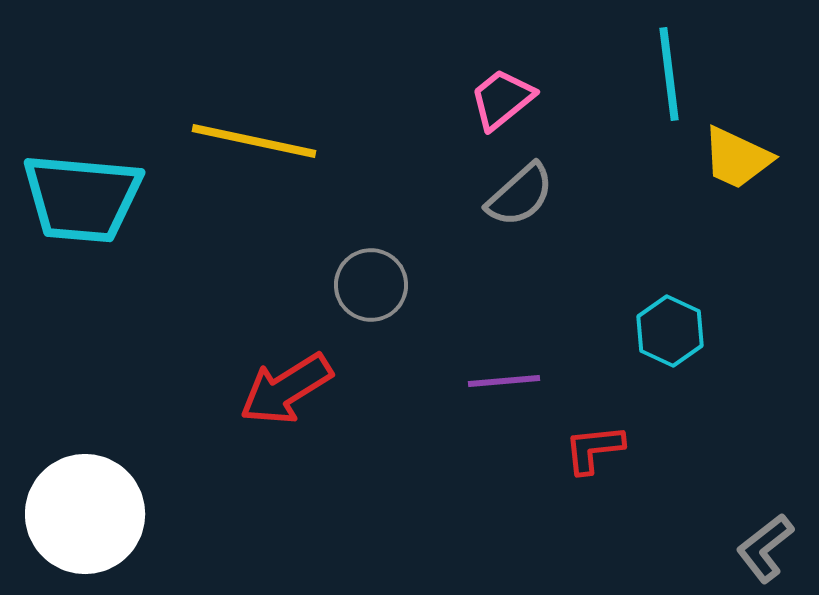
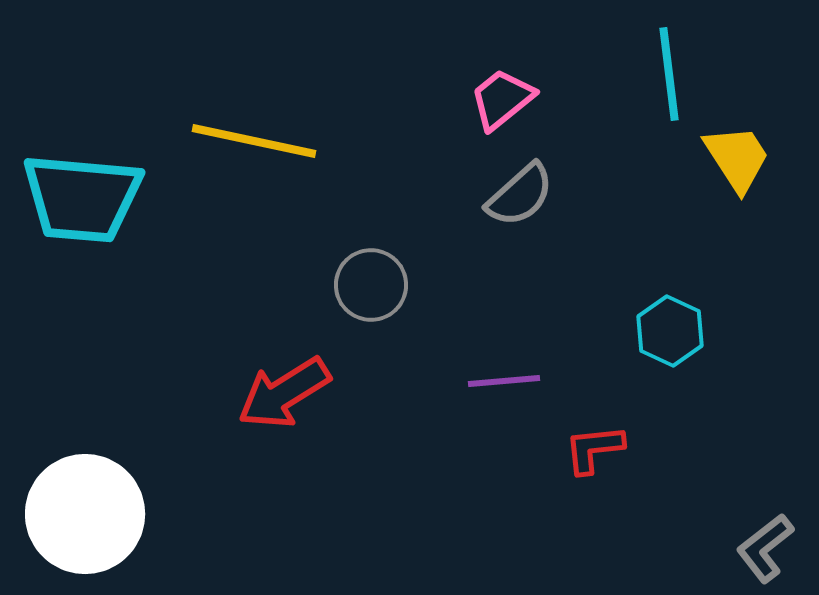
yellow trapezoid: rotated 148 degrees counterclockwise
red arrow: moved 2 px left, 4 px down
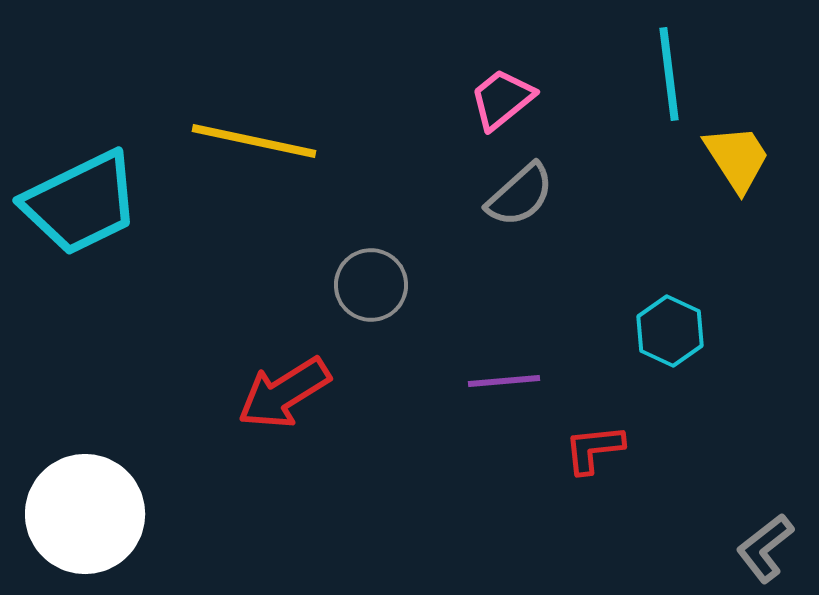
cyan trapezoid: moved 1 px left, 5 px down; rotated 31 degrees counterclockwise
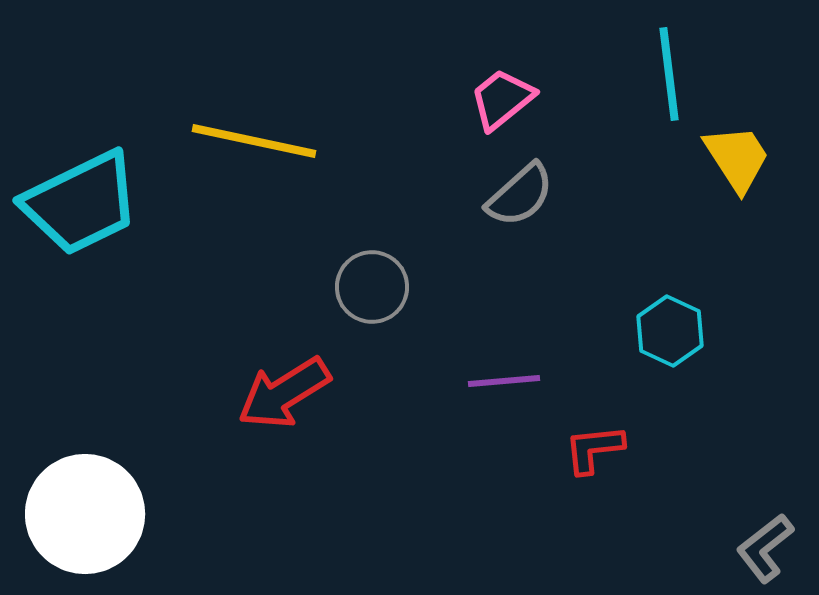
gray circle: moved 1 px right, 2 px down
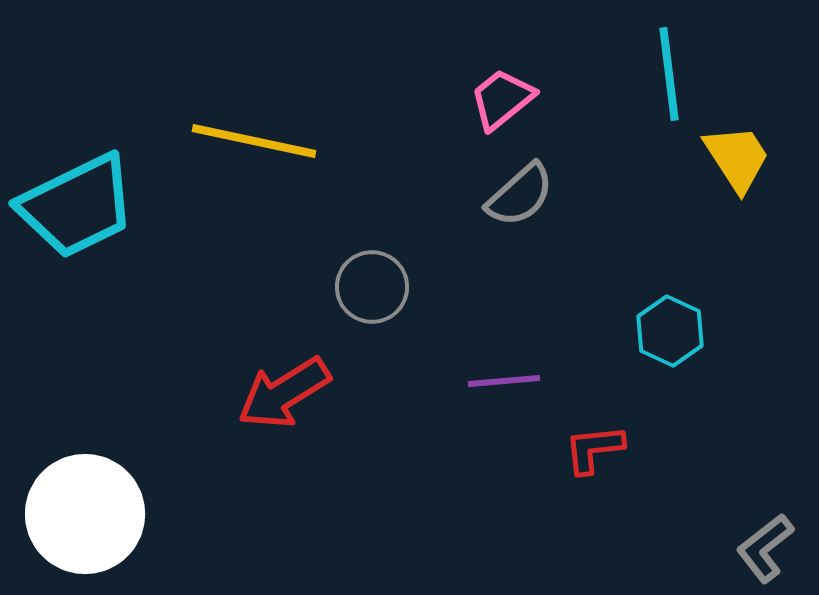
cyan trapezoid: moved 4 px left, 3 px down
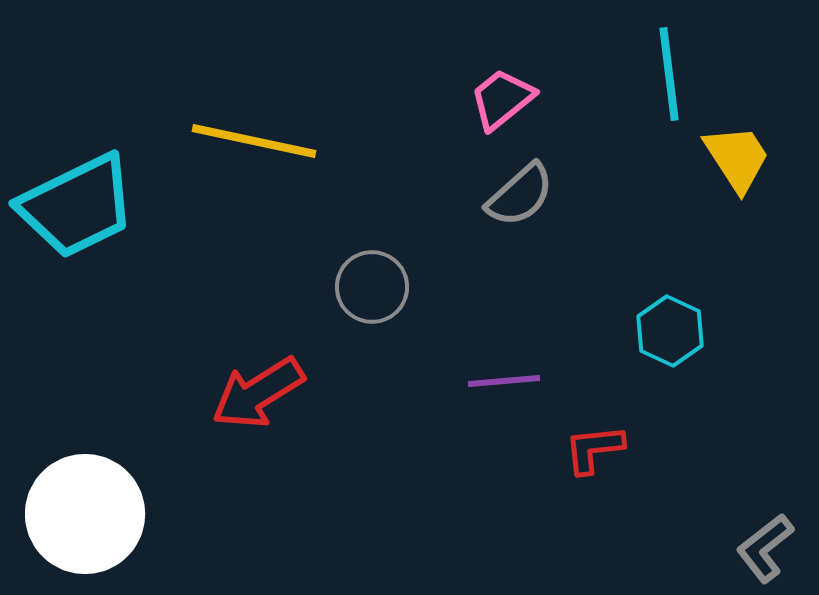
red arrow: moved 26 px left
